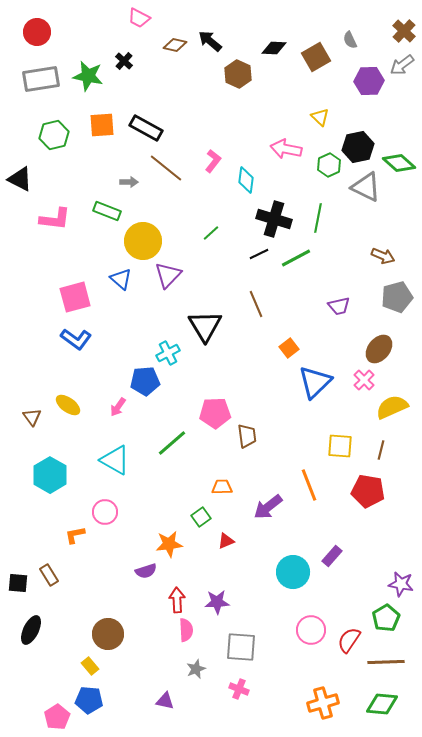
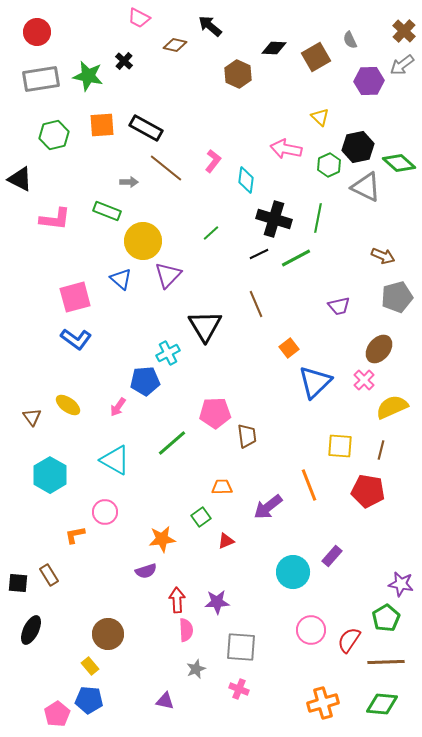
black arrow at (210, 41): moved 15 px up
orange star at (169, 544): moved 7 px left, 5 px up
pink pentagon at (57, 717): moved 3 px up
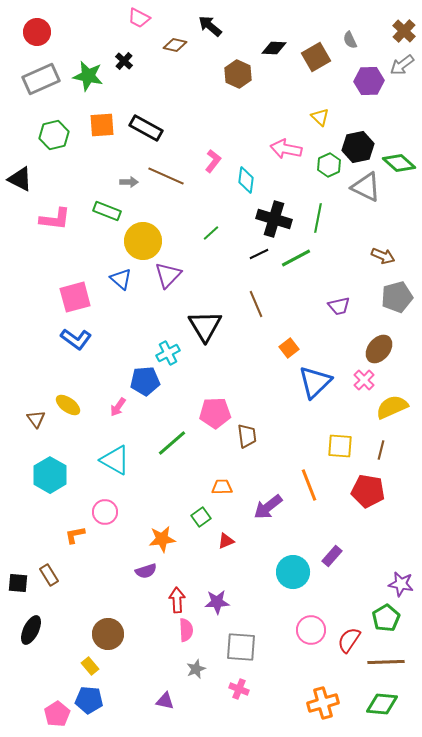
gray rectangle at (41, 79): rotated 15 degrees counterclockwise
brown line at (166, 168): moved 8 px down; rotated 15 degrees counterclockwise
brown triangle at (32, 417): moved 4 px right, 2 px down
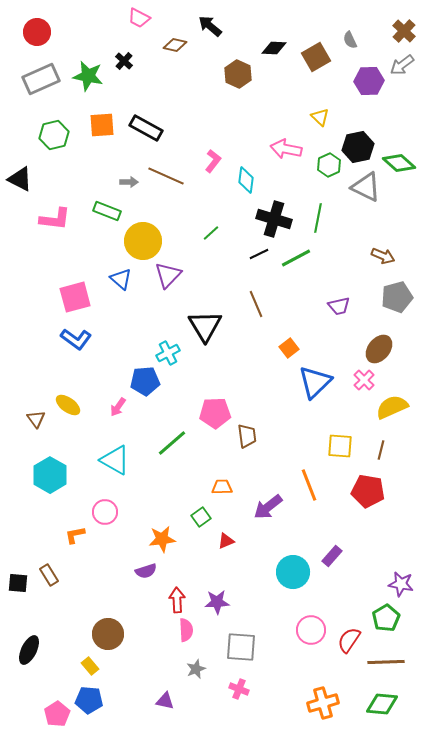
black ellipse at (31, 630): moved 2 px left, 20 px down
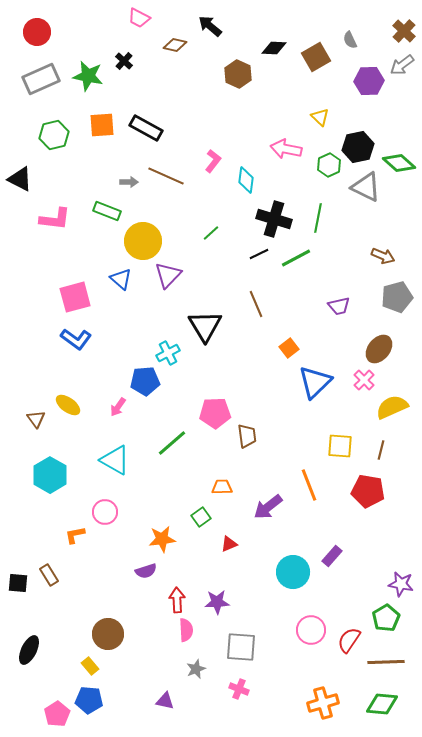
red triangle at (226, 541): moved 3 px right, 3 px down
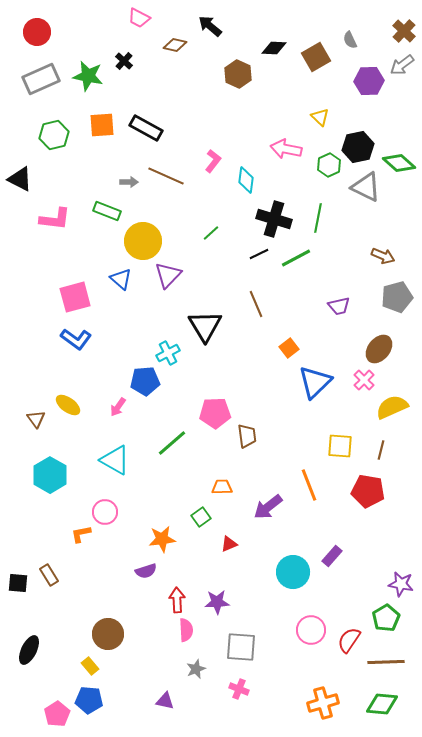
orange L-shape at (75, 535): moved 6 px right, 1 px up
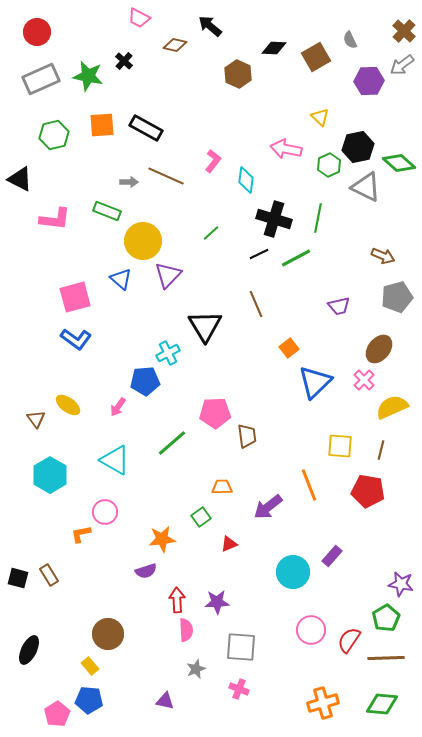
black square at (18, 583): moved 5 px up; rotated 10 degrees clockwise
brown line at (386, 662): moved 4 px up
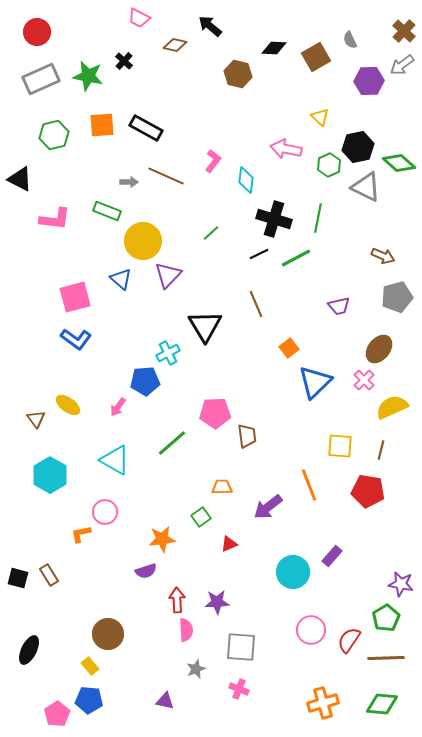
brown hexagon at (238, 74): rotated 12 degrees counterclockwise
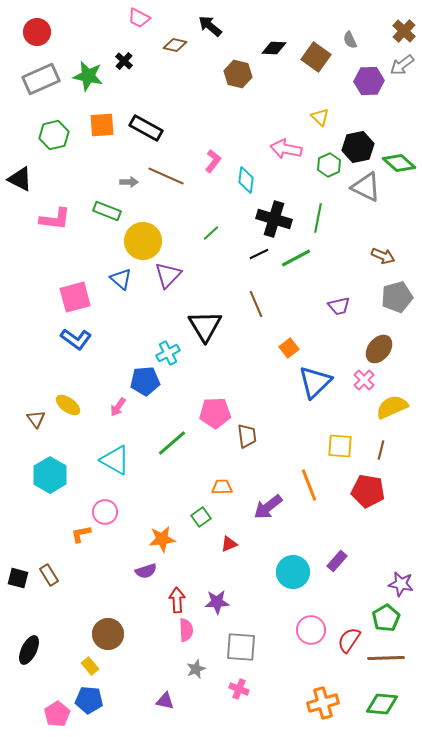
brown square at (316, 57): rotated 24 degrees counterclockwise
purple rectangle at (332, 556): moved 5 px right, 5 px down
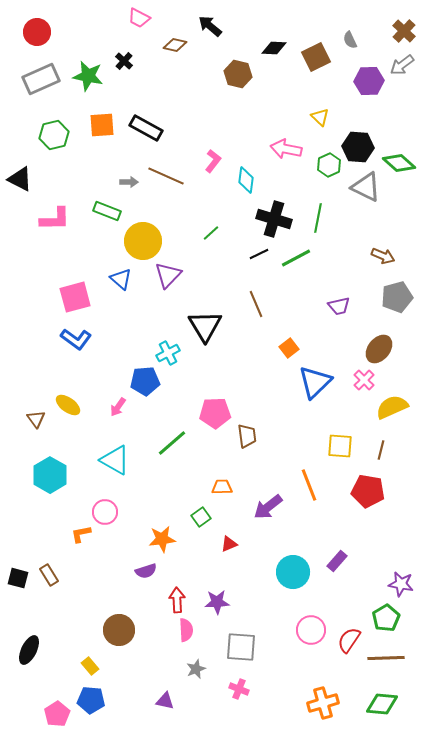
brown square at (316, 57): rotated 28 degrees clockwise
black hexagon at (358, 147): rotated 16 degrees clockwise
pink L-shape at (55, 219): rotated 8 degrees counterclockwise
brown circle at (108, 634): moved 11 px right, 4 px up
blue pentagon at (89, 700): moved 2 px right
